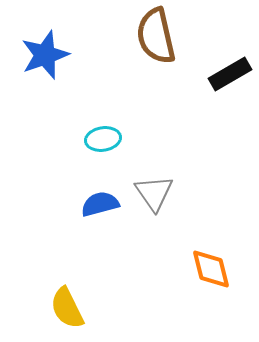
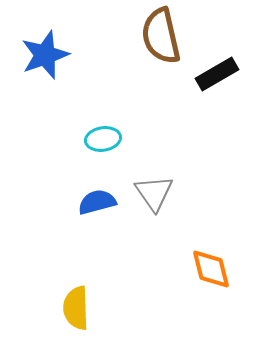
brown semicircle: moved 5 px right
black rectangle: moved 13 px left
blue semicircle: moved 3 px left, 2 px up
yellow semicircle: moved 9 px right; rotated 24 degrees clockwise
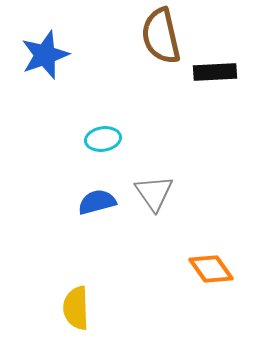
black rectangle: moved 2 px left, 2 px up; rotated 27 degrees clockwise
orange diamond: rotated 21 degrees counterclockwise
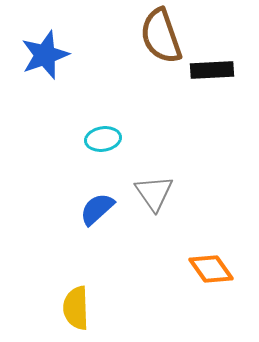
brown semicircle: rotated 6 degrees counterclockwise
black rectangle: moved 3 px left, 2 px up
blue semicircle: moved 7 px down; rotated 27 degrees counterclockwise
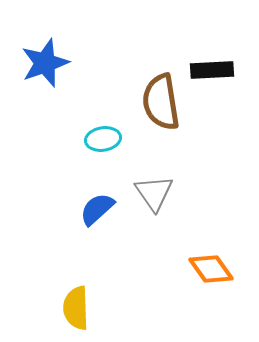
brown semicircle: moved 66 px down; rotated 10 degrees clockwise
blue star: moved 8 px down
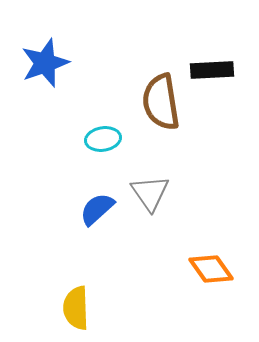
gray triangle: moved 4 px left
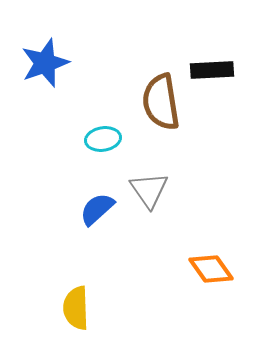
gray triangle: moved 1 px left, 3 px up
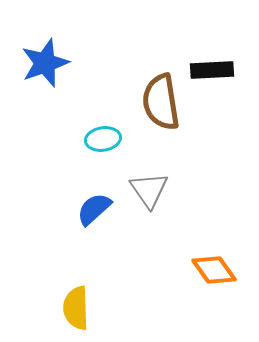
blue semicircle: moved 3 px left
orange diamond: moved 3 px right, 1 px down
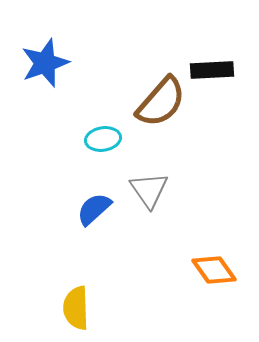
brown semicircle: rotated 130 degrees counterclockwise
